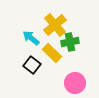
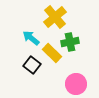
yellow cross: moved 8 px up
pink circle: moved 1 px right, 1 px down
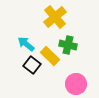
cyan arrow: moved 5 px left, 6 px down
green cross: moved 2 px left, 3 px down; rotated 24 degrees clockwise
yellow rectangle: moved 2 px left, 3 px down
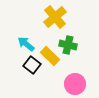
pink circle: moved 1 px left
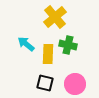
yellow rectangle: moved 2 px left, 2 px up; rotated 48 degrees clockwise
black square: moved 13 px right, 18 px down; rotated 24 degrees counterclockwise
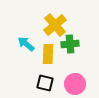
yellow cross: moved 8 px down
green cross: moved 2 px right, 1 px up; rotated 18 degrees counterclockwise
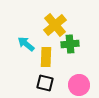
yellow rectangle: moved 2 px left, 3 px down
pink circle: moved 4 px right, 1 px down
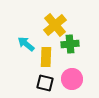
pink circle: moved 7 px left, 6 px up
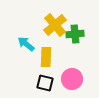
green cross: moved 5 px right, 10 px up
